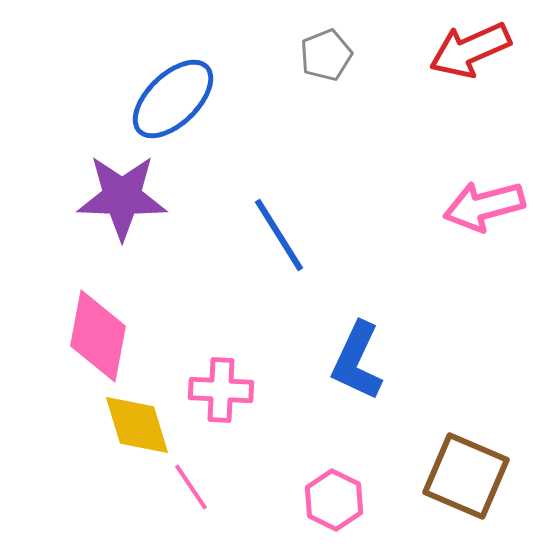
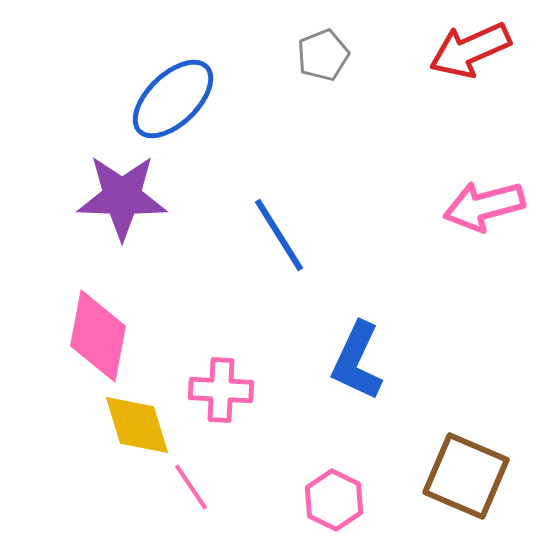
gray pentagon: moved 3 px left
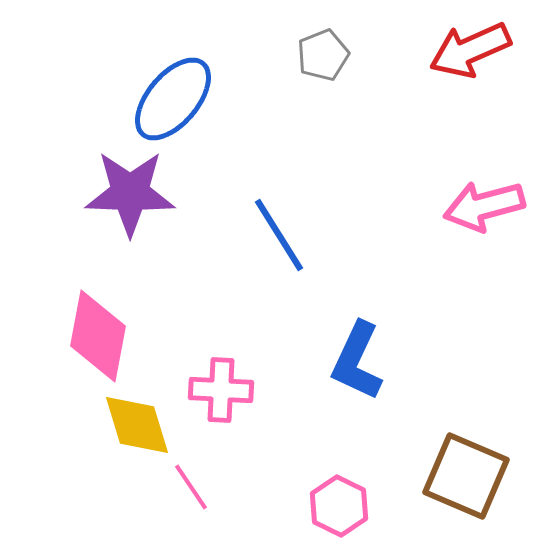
blue ellipse: rotated 6 degrees counterclockwise
purple star: moved 8 px right, 4 px up
pink hexagon: moved 5 px right, 6 px down
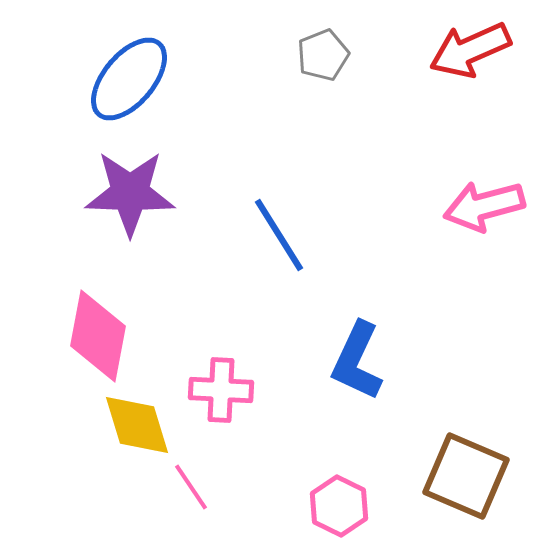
blue ellipse: moved 44 px left, 20 px up
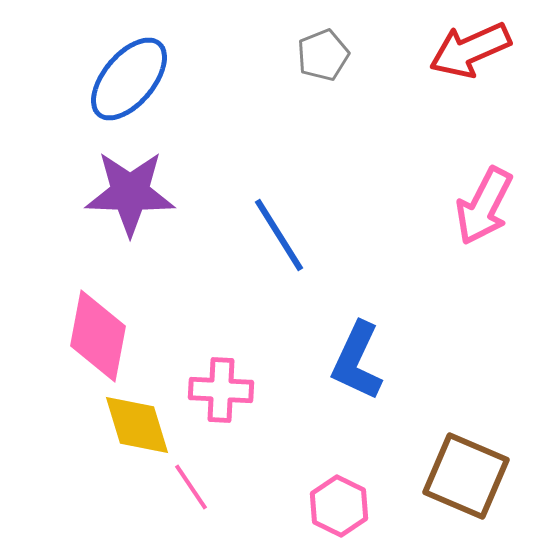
pink arrow: rotated 48 degrees counterclockwise
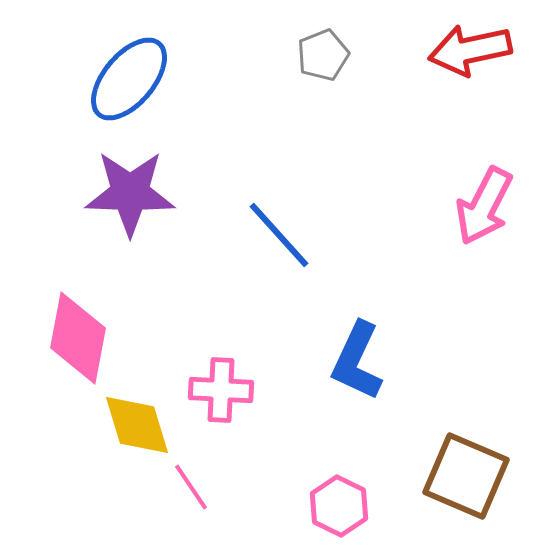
red arrow: rotated 12 degrees clockwise
blue line: rotated 10 degrees counterclockwise
pink diamond: moved 20 px left, 2 px down
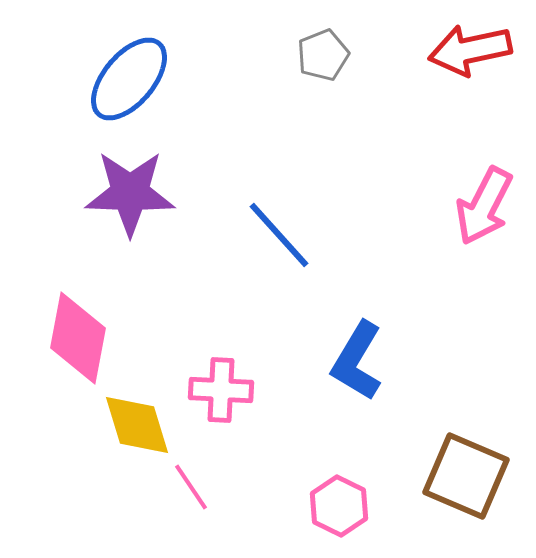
blue L-shape: rotated 6 degrees clockwise
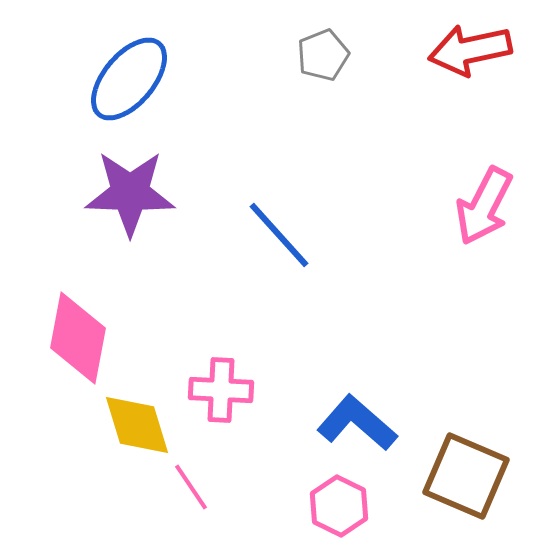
blue L-shape: moved 62 px down; rotated 100 degrees clockwise
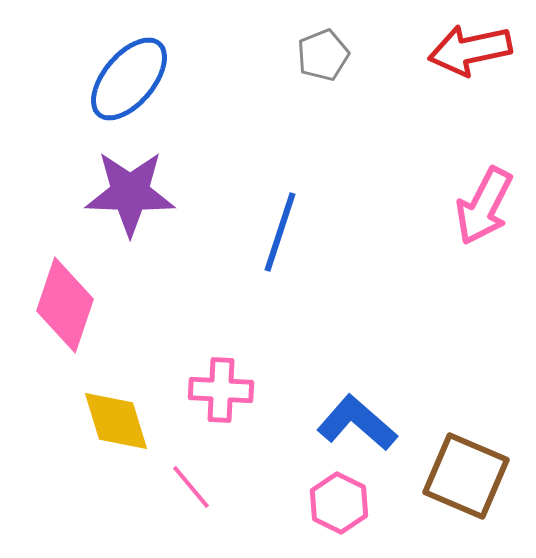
blue line: moved 1 px right, 3 px up; rotated 60 degrees clockwise
pink diamond: moved 13 px left, 33 px up; rotated 8 degrees clockwise
yellow diamond: moved 21 px left, 4 px up
pink line: rotated 6 degrees counterclockwise
pink hexagon: moved 3 px up
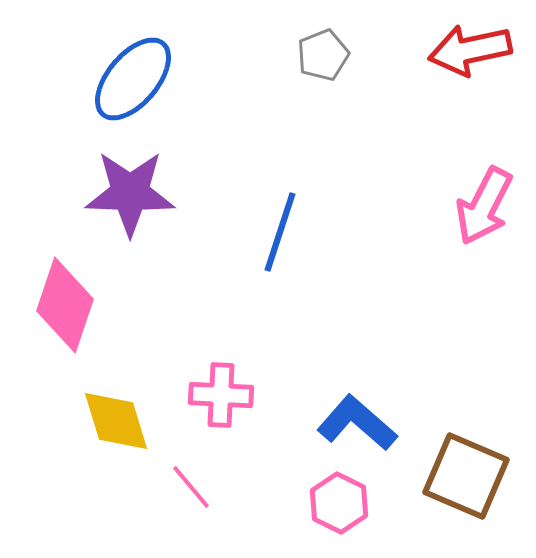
blue ellipse: moved 4 px right
pink cross: moved 5 px down
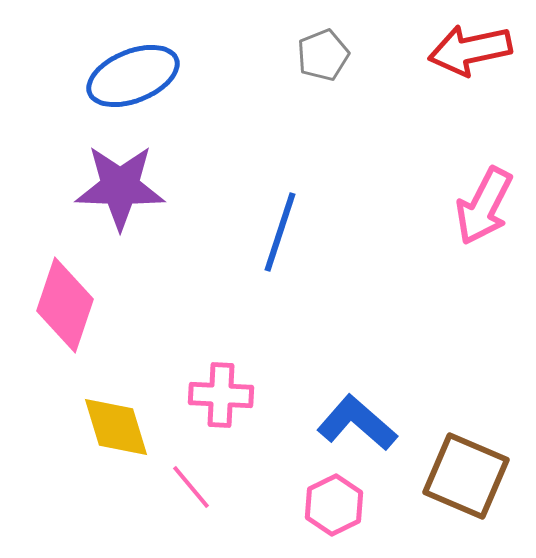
blue ellipse: moved 3 px up; rotated 28 degrees clockwise
purple star: moved 10 px left, 6 px up
yellow diamond: moved 6 px down
pink hexagon: moved 5 px left, 2 px down; rotated 8 degrees clockwise
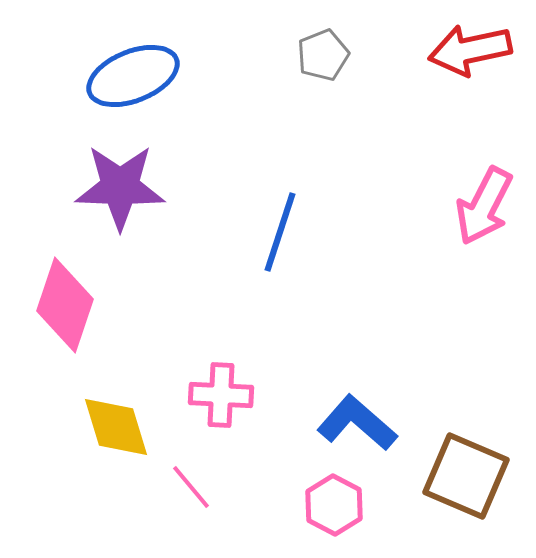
pink hexagon: rotated 6 degrees counterclockwise
